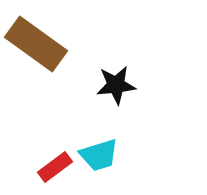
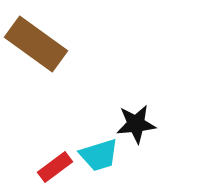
black star: moved 20 px right, 39 px down
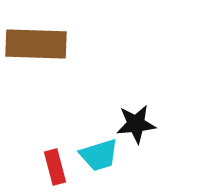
brown rectangle: rotated 34 degrees counterclockwise
red rectangle: rotated 68 degrees counterclockwise
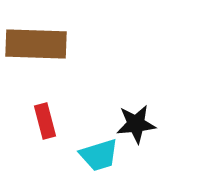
red rectangle: moved 10 px left, 46 px up
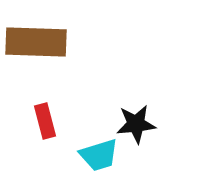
brown rectangle: moved 2 px up
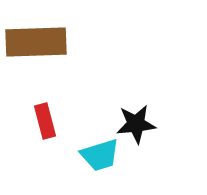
brown rectangle: rotated 4 degrees counterclockwise
cyan trapezoid: moved 1 px right
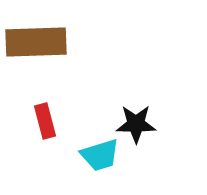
black star: rotated 6 degrees clockwise
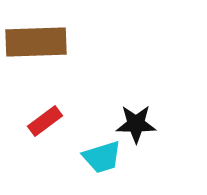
red rectangle: rotated 68 degrees clockwise
cyan trapezoid: moved 2 px right, 2 px down
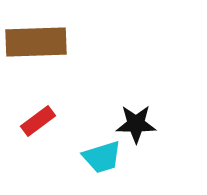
red rectangle: moved 7 px left
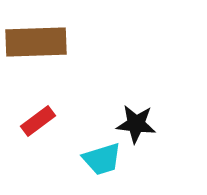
black star: rotated 6 degrees clockwise
cyan trapezoid: moved 2 px down
